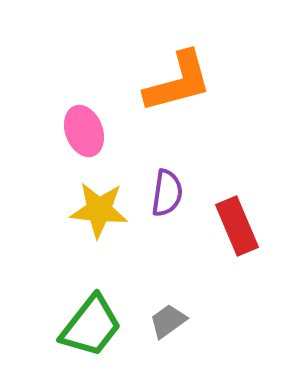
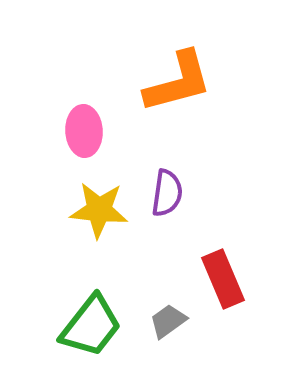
pink ellipse: rotated 18 degrees clockwise
red rectangle: moved 14 px left, 53 px down
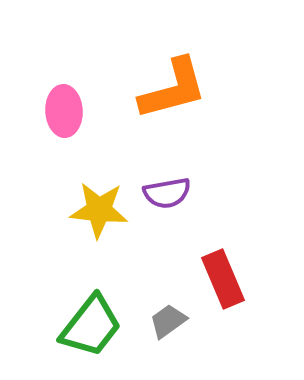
orange L-shape: moved 5 px left, 7 px down
pink ellipse: moved 20 px left, 20 px up
purple semicircle: rotated 72 degrees clockwise
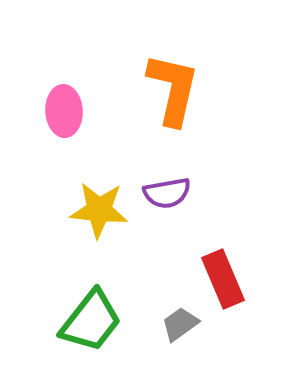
orange L-shape: rotated 62 degrees counterclockwise
gray trapezoid: moved 12 px right, 3 px down
green trapezoid: moved 5 px up
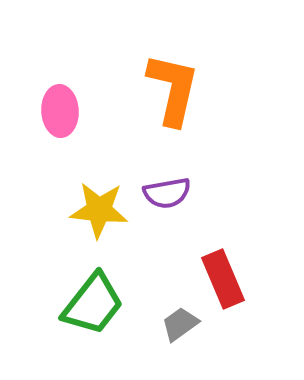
pink ellipse: moved 4 px left
green trapezoid: moved 2 px right, 17 px up
